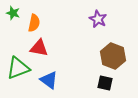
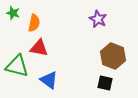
green triangle: moved 1 px left, 2 px up; rotated 35 degrees clockwise
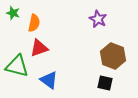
red triangle: rotated 30 degrees counterclockwise
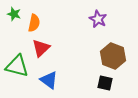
green star: moved 1 px right, 1 px down
red triangle: moved 2 px right; rotated 24 degrees counterclockwise
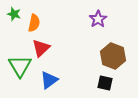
purple star: rotated 12 degrees clockwise
green triangle: moved 3 px right; rotated 45 degrees clockwise
blue triangle: rotated 48 degrees clockwise
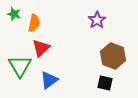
purple star: moved 1 px left, 1 px down
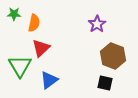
green star: rotated 16 degrees counterclockwise
purple star: moved 4 px down
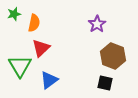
green star: rotated 16 degrees counterclockwise
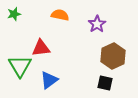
orange semicircle: moved 26 px right, 8 px up; rotated 90 degrees counterclockwise
red triangle: rotated 36 degrees clockwise
brown hexagon: rotated 15 degrees clockwise
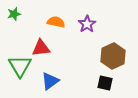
orange semicircle: moved 4 px left, 7 px down
purple star: moved 10 px left
blue triangle: moved 1 px right, 1 px down
